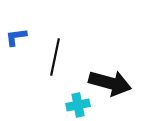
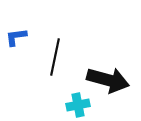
black arrow: moved 2 px left, 3 px up
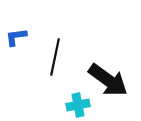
black arrow: rotated 21 degrees clockwise
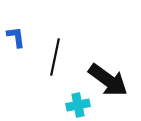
blue L-shape: rotated 90 degrees clockwise
